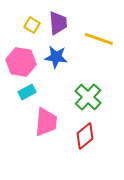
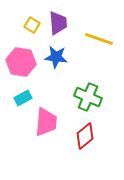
cyan rectangle: moved 4 px left, 6 px down
green cross: rotated 20 degrees counterclockwise
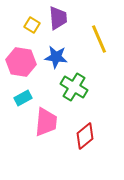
purple trapezoid: moved 5 px up
yellow line: rotated 48 degrees clockwise
green cross: moved 14 px left, 10 px up; rotated 8 degrees clockwise
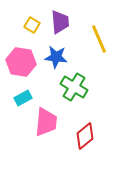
purple trapezoid: moved 2 px right, 4 px down
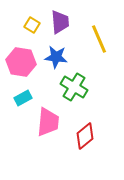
pink trapezoid: moved 2 px right
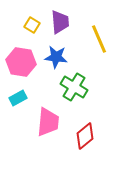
cyan rectangle: moved 5 px left
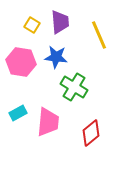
yellow line: moved 4 px up
cyan rectangle: moved 15 px down
red diamond: moved 6 px right, 3 px up
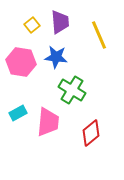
yellow square: rotated 21 degrees clockwise
green cross: moved 2 px left, 3 px down
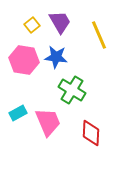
purple trapezoid: rotated 25 degrees counterclockwise
pink hexagon: moved 3 px right, 2 px up
pink trapezoid: rotated 28 degrees counterclockwise
red diamond: rotated 48 degrees counterclockwise
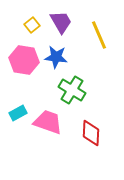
purple trapezoid: moved 1 px right
pink trapezoid: rotated 48 degrees counterclockwise
